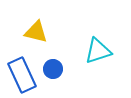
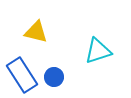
blue circle: moved 1 px right, 8 px down
blue rectangle: rotated 8 degrees counterclockwise
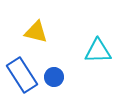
cyan triangle: rotated 16 degrees clockwise
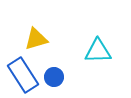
yellow triangle: moved 7 px down; rotated 30 degrees counterclockwise
blue rectangle: moved 1 px right
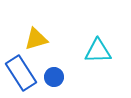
blue rectangle: moved 2 px left, 2 px up
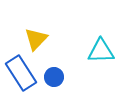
yellow triangle: rotated 30 degrees counterclockwise
cyan triangle: moved 3 px right
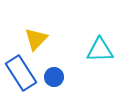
cyan triangle: moved 1 px left, 1 px up
